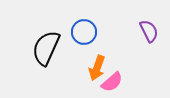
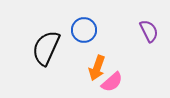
blue circle: moved 2 px up
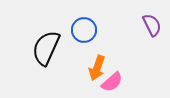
purple semicircle: moved 3 px right, 6 px up
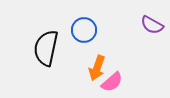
purple semicircle: rotated 145 degrees clockwise
black semicircle: rotated 12 degrees counterclockwise
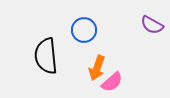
black semicircle: moved 8 px down; rotated 18 degrees counterclockwise
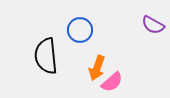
purple semicircle: moved 1 px right
blue circle: moved 4 px left
